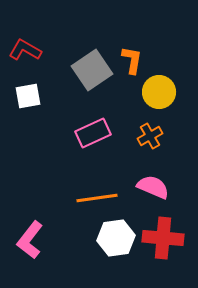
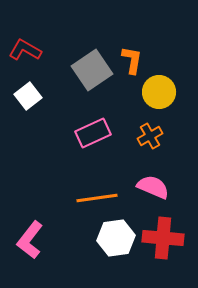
white square: rotated 28 degrees counterclockwise
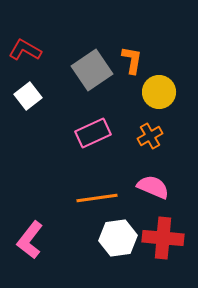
white hexagon: moved 2 px right
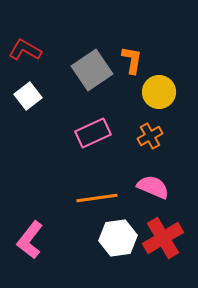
red cross: rotated 36 degrees counterclockwise
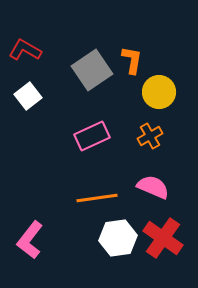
pink rectangle: moved 1 px left, 3 px down
red cross: rotated 24 degrees counterclockwise
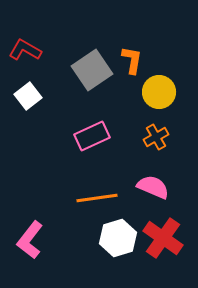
orange cross: moved 6 px right, 1 px down
white hexagon: rotated 9 degrees counterclockwise
